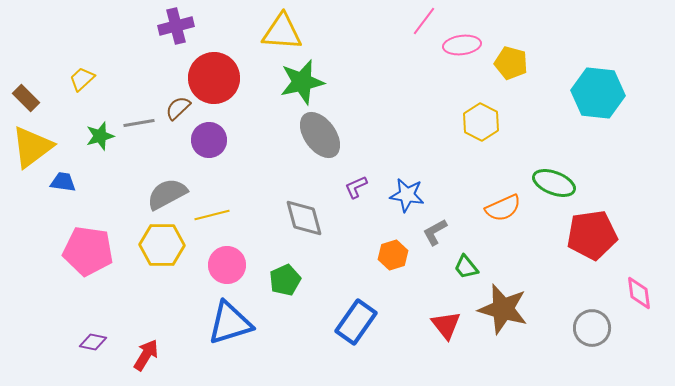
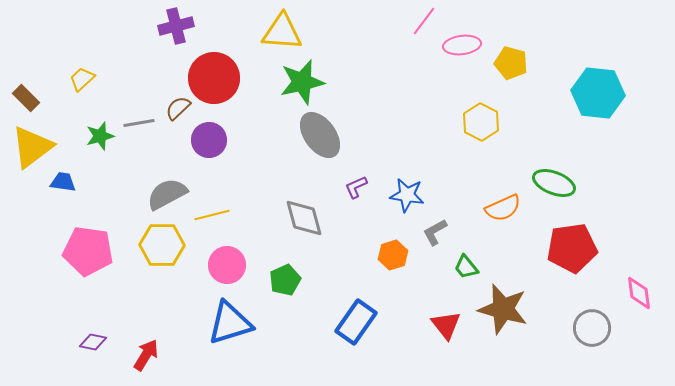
red pentagon at (592, 235): moved 20 px left, 13 px down
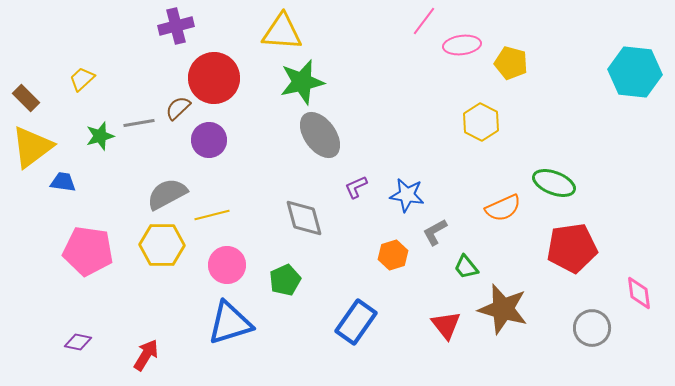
cyan hexagon at (598, 93): moved 37 px right, 21 px up
purple diamond at (93, 342): moved 15 px left
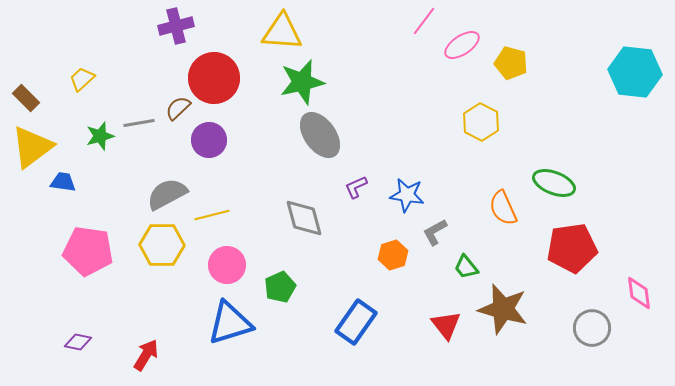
pink ellipse at (462, 45): rotated 27 degrees counterclockwise
orange semicircle at (503, 208): rotated 90 degrees clockwise
green pentagon at (285, 280): moved 5 px left, 7 px down
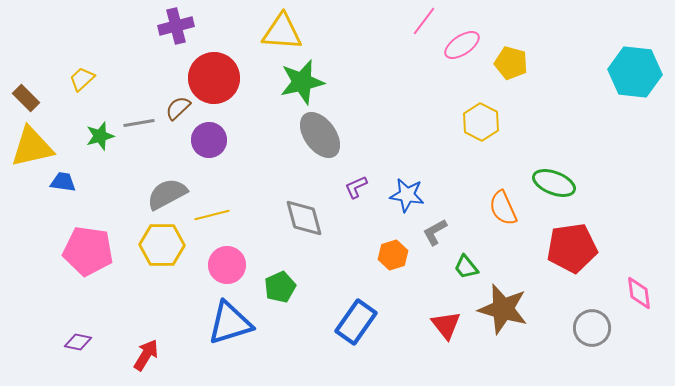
yellow triangle at (32, 147): rotated 24 degrees clockwise
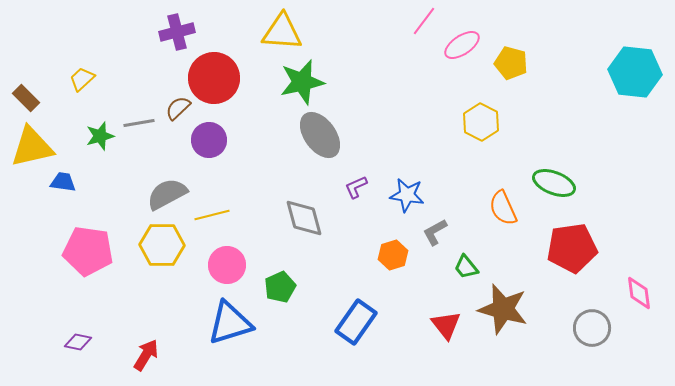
purple cross at (176, 26): moved 1 px right, 6 px down
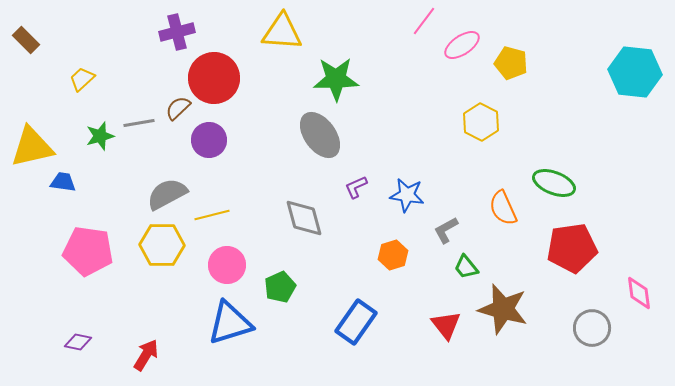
green star at (302, 82): moved 34 px right, 3 px up; rotated 12 degrees clockwise
brown rectangle at (26, 98): moved 58 px up
gray L-shape at (435, 232): moved 11 px right, 2 px up
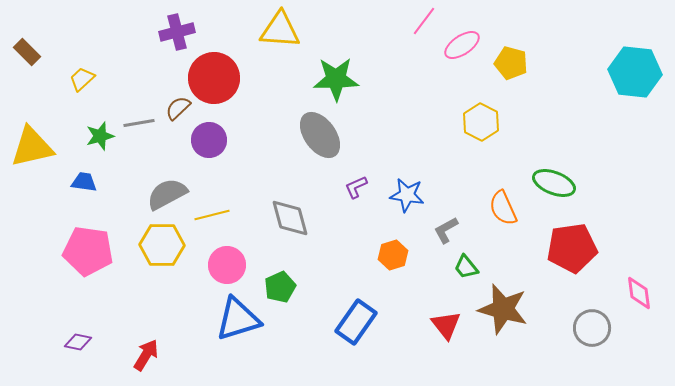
yellow triangle at (282, 32): moved 2 px left, 2 px up
brown rectangle at (26, 40): moved 1 px right, 12 px down
blue trapezoid at (63, 182): moved 21 px right
gray diamond at (304, 218): moved 14 px left
blue triangle at (230, 323): moved 8 px right, 4 px up
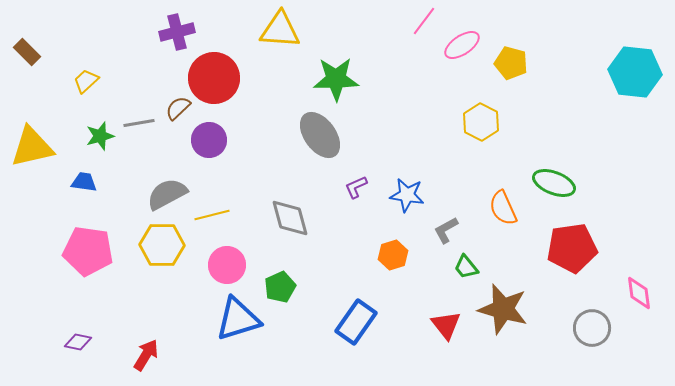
yellow trapezoid at (82, 79): moved 4 px right, 2 px down
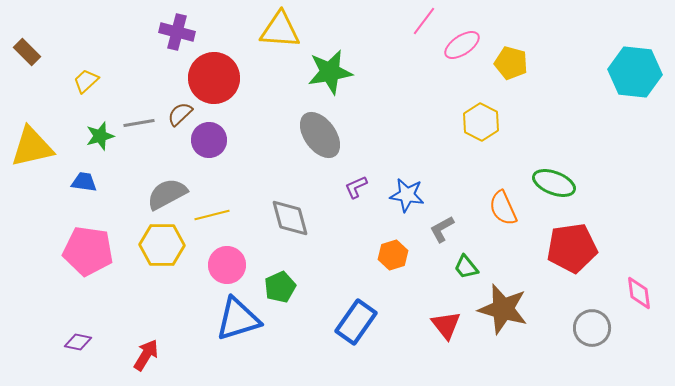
purple cross at (177, 32): rotated 28 degrees clockwise
green star at (336, 79): moved 6 px left, 7 px up; rotated 9 degrees counterclockwise
brown semicircle at (178, 108): moved 2 px right, 6 px down
gray L-shape at (446, 230): moved 4 px left, 1 px up
